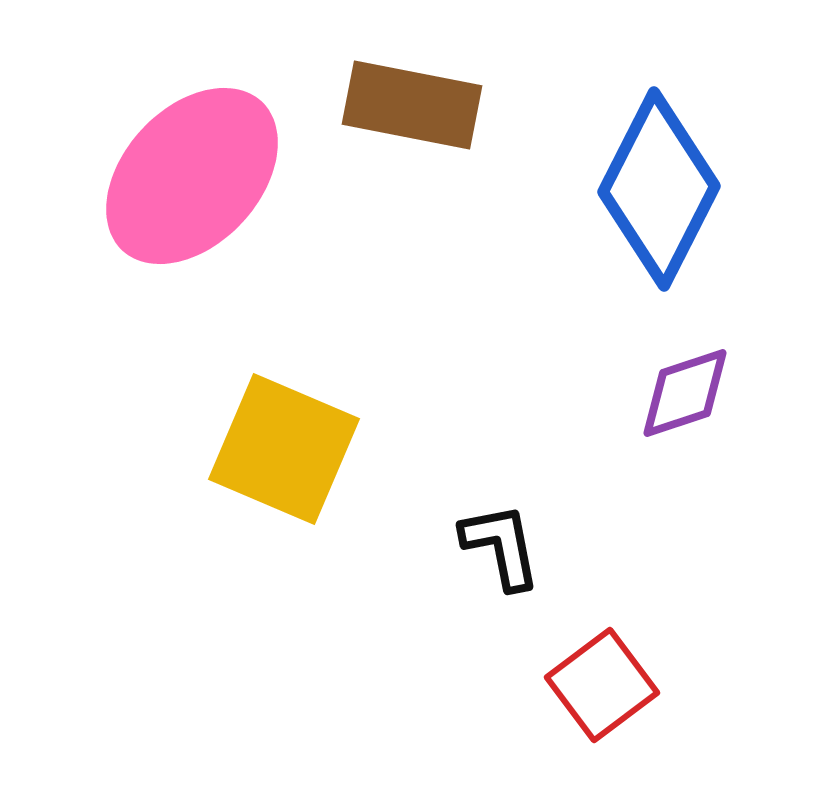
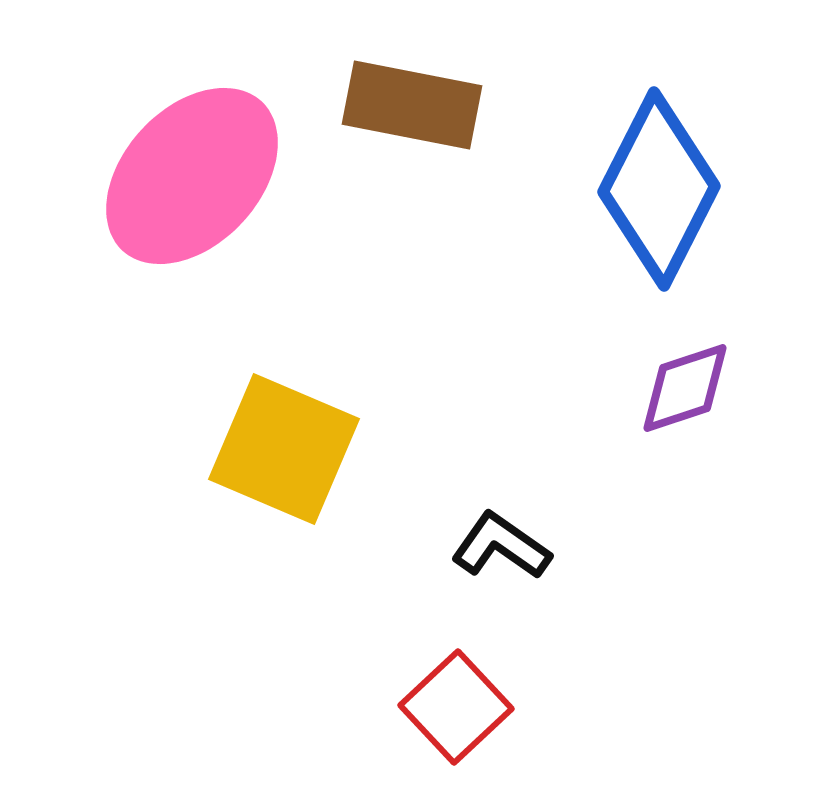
purple diamond: moved 5 px up
black L-shape: rotated 44 degrees counterclockwise
red square: moved 146 px left, 22 px down; rotated 6 degrees counterclockwise
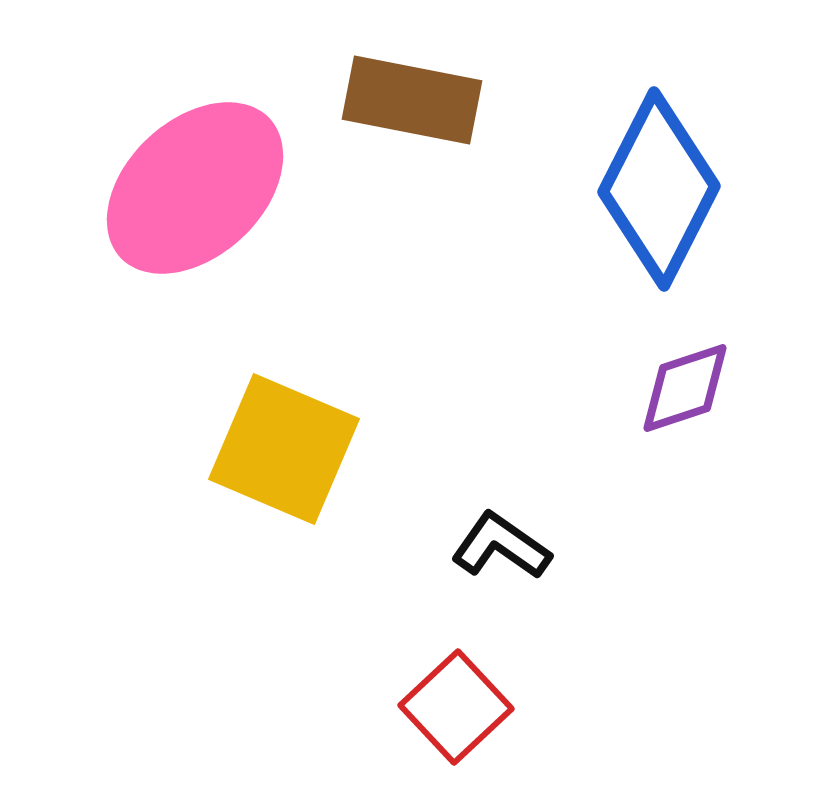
brown rectangle: moved 5 px up
pink ellipse: moved 3 px right, 12 px down; rotated 4 degrees clockwise
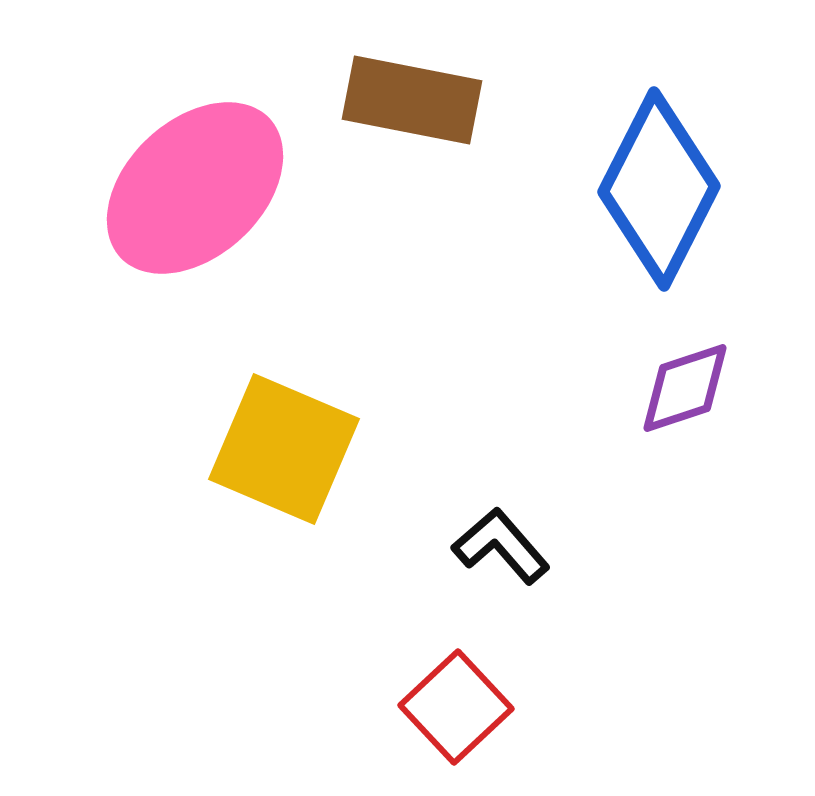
black L-shape: rotated 14 degrees clockwise
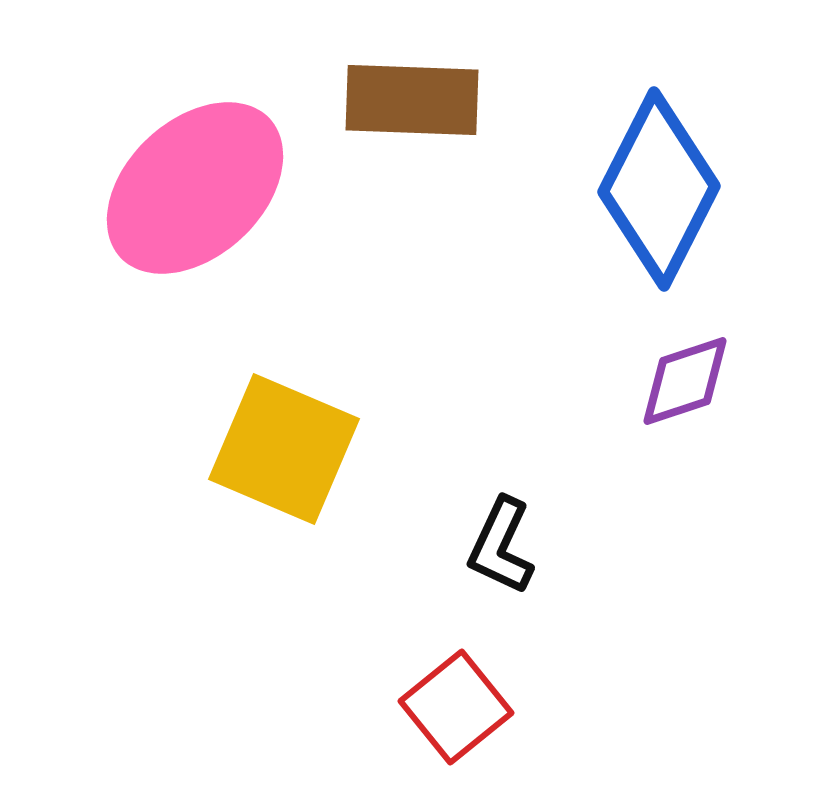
brown rectangle: rotated 9 degrees counterclockwise
purple diamond: moved 7 px up
black L-shape: rotated 114 degrees counterclockwise
red square: rotated 4 degrees clockwise
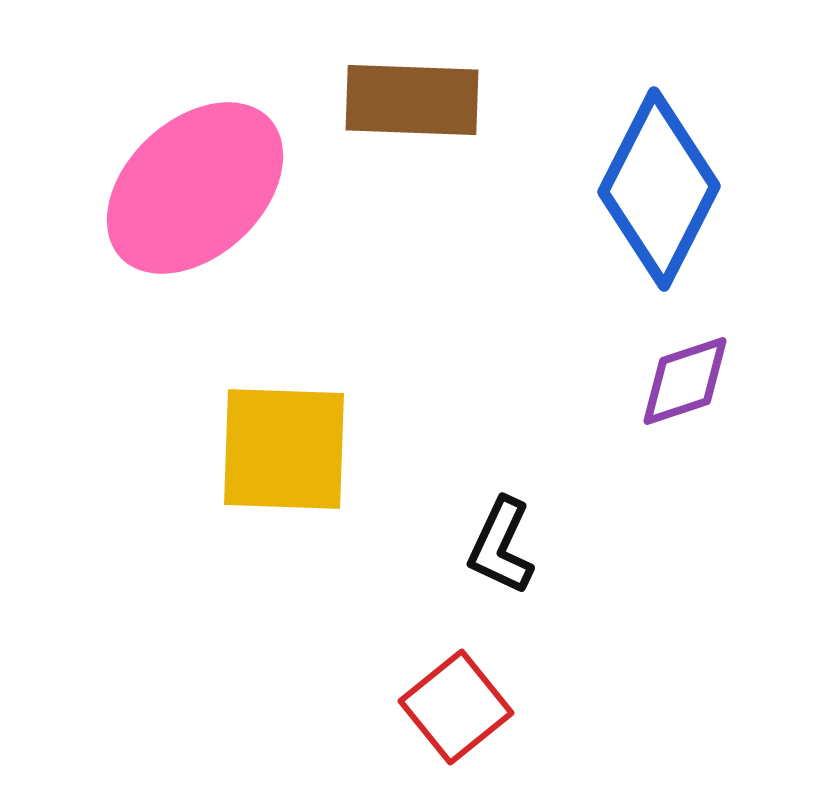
yellow square: rotated 21 degrees counterclockwise
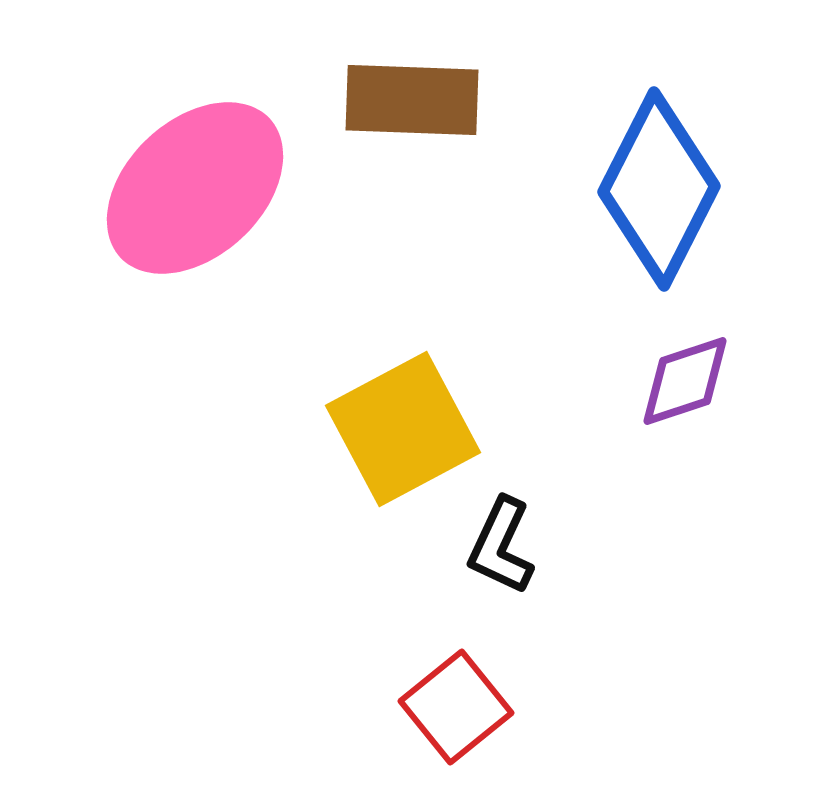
yellow square: moved 119 px right, 20 px up; rotated 30 degrees counterclockwise
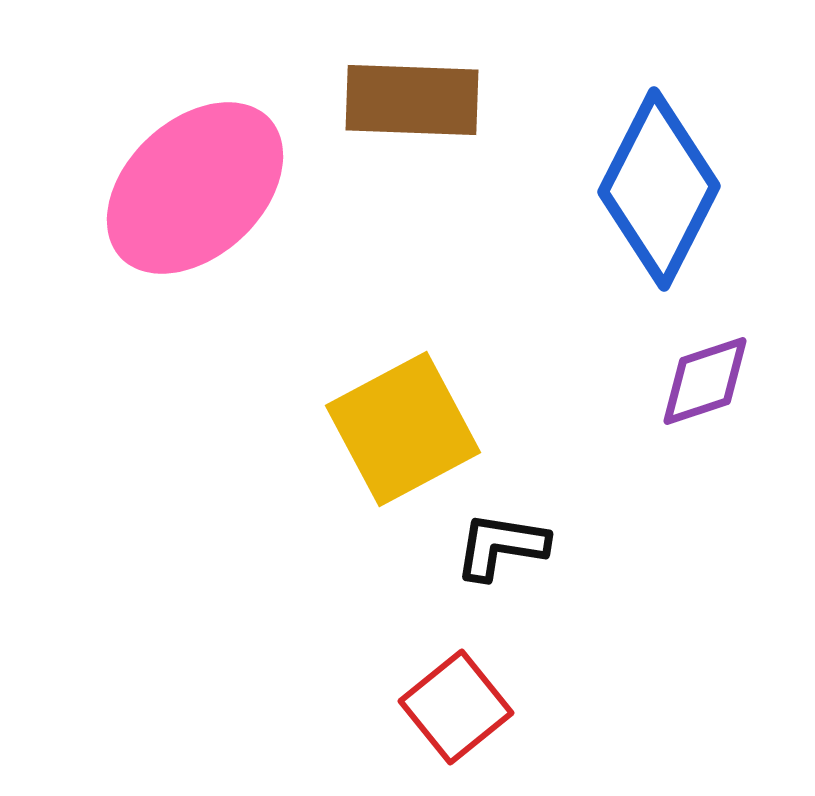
purple diamond: moved 20 px right
black L-shape: rotated 74 degrees clockwise
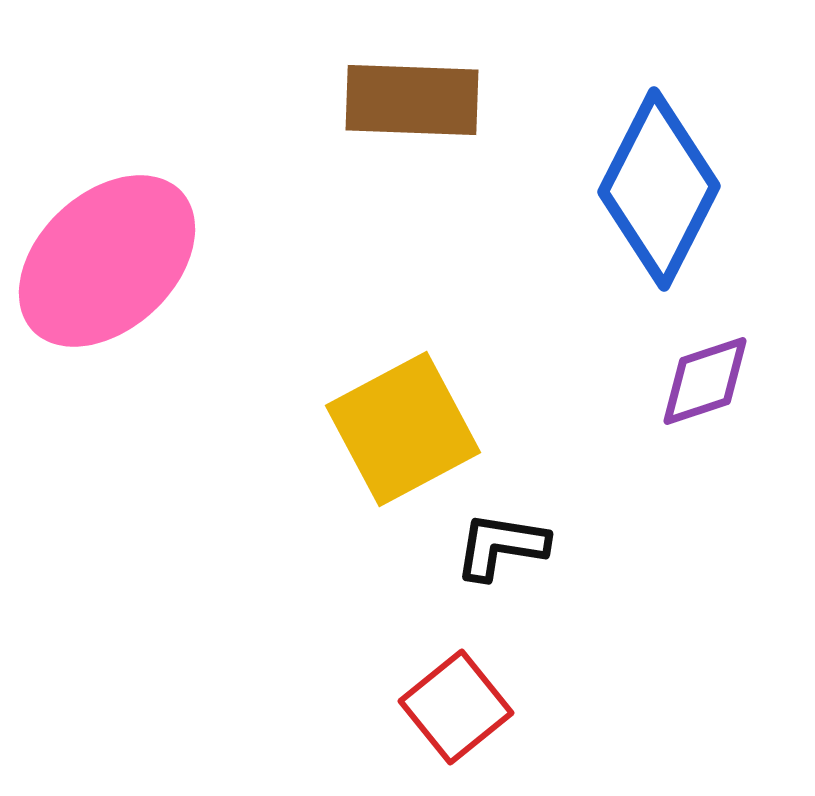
pink ellipse: moved 88 px left, 73 px down
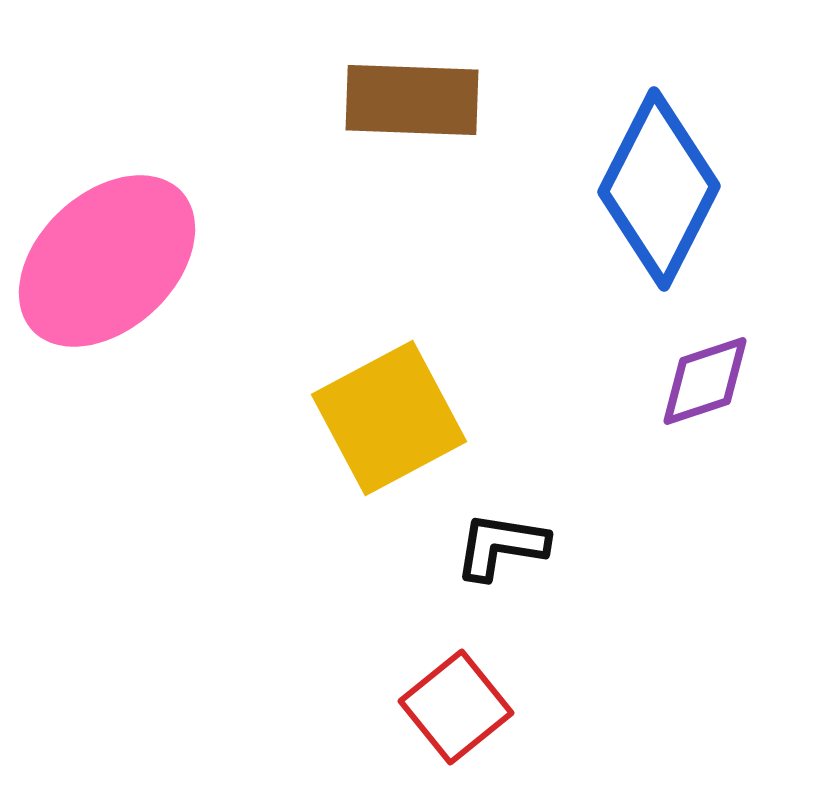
yellow square: moved 14 px left, 11 px up
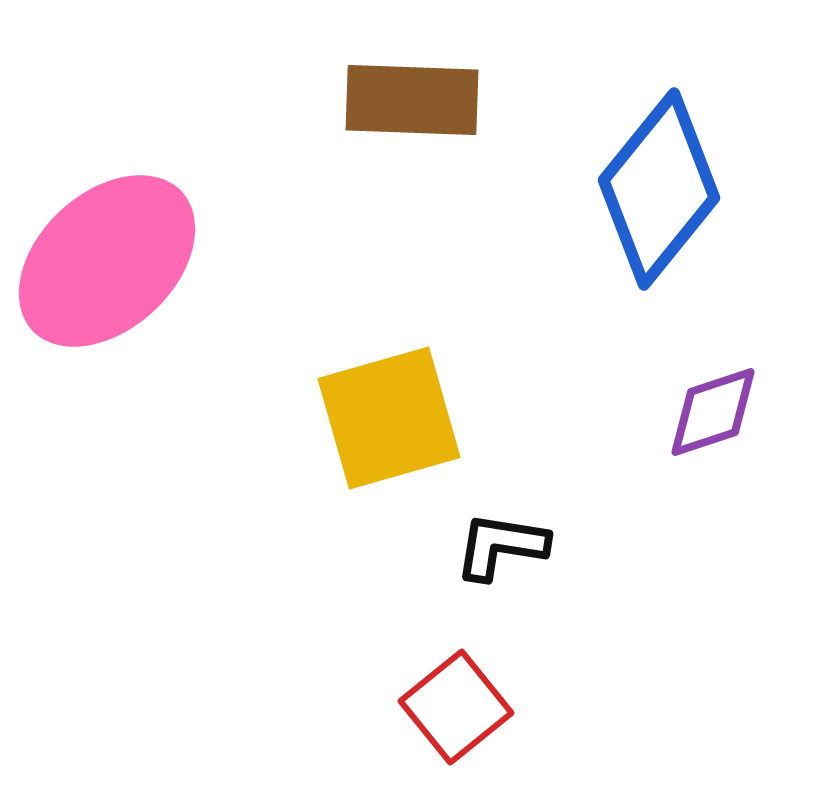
blue diamond: rotated 12 degrees clockwise
purple diamond: moved 8 px right, 31 px down
yellow square: rotated 12 degrees clockwise
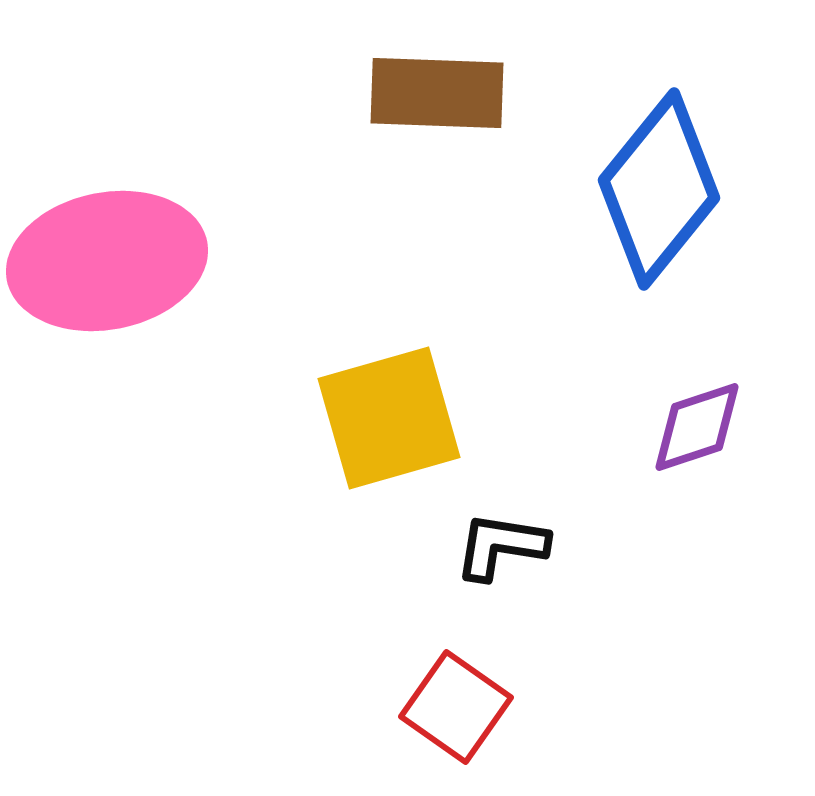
brown rectangle: moved 25 px right, 7 px up
pink ellipse: rotated 32 degrees clockwise
purple diamond: moved 16 px left, 15 px down
red square: rotated 16 degrees counterclockwise
